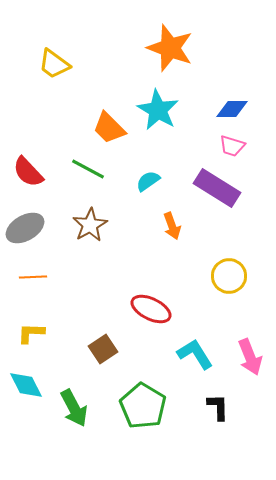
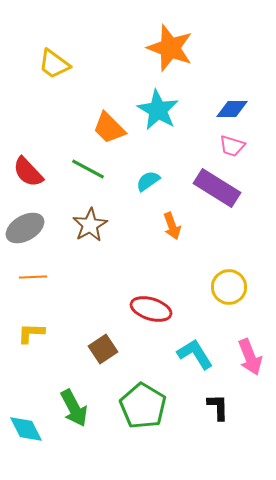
yellow circle: moved 11 px down
red ellipse: rotated 9 degrees counterclockwise
cyan diamond: moved 44 px down
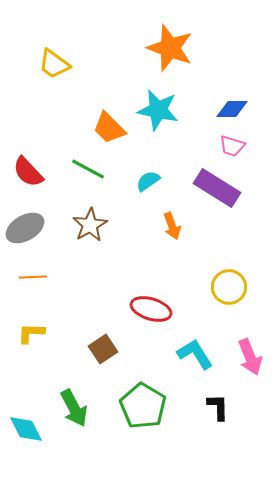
cyan star: rotated 18 degrees counterclockwise
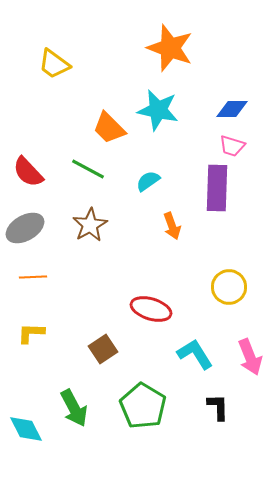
purple rectangle: rotated 60 degrees clockwise
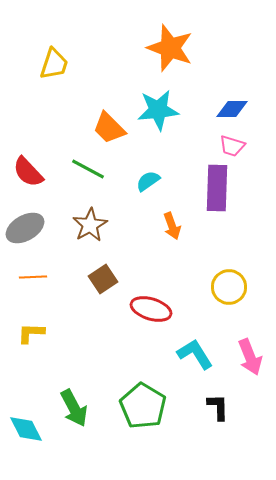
yellow trapezoid: rotated 108 degrees counterclockwise
cyan star: rotated 18 degrees counterclockwise
brown square: moved 70 px up
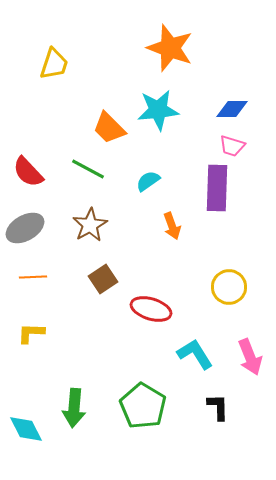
green arrow: rotated 33 degrees clockwise
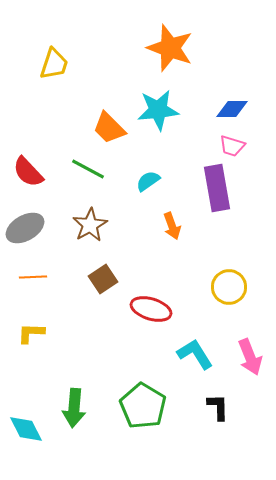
purple rectangle: rotated 12 degrees counterclockwise
